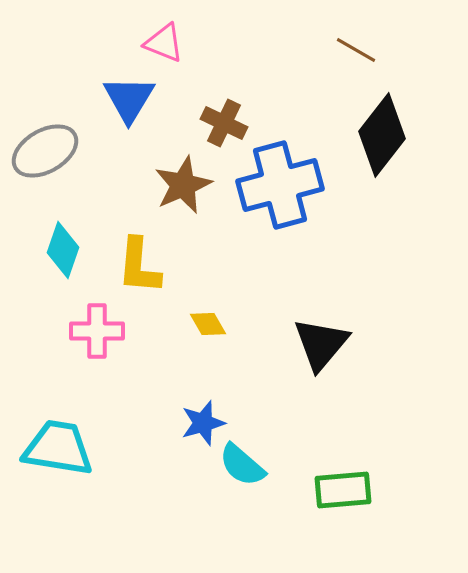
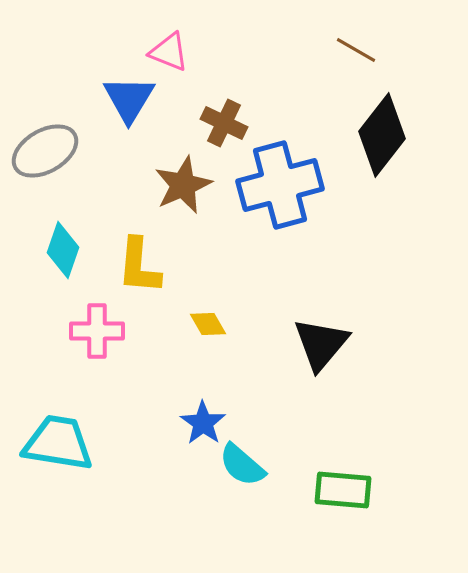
pink triangle: moved 5 px right, 9 px down
blue star: rotated 21 degrees counterclockwise
cyan trapezoid: moved 5 px up
green rectangle: rotated 10 degrees clockwise
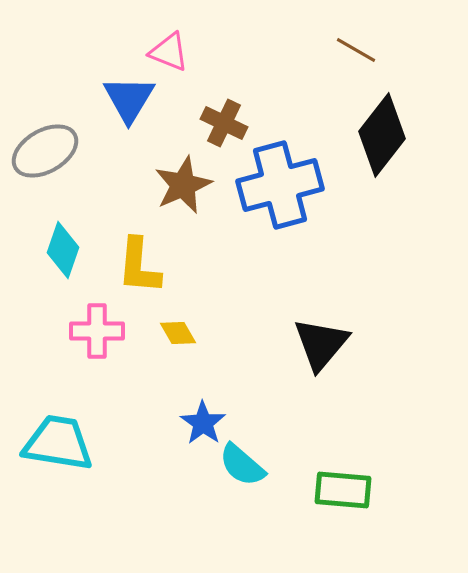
yellow diamond: moved 30 px left, 9 px down
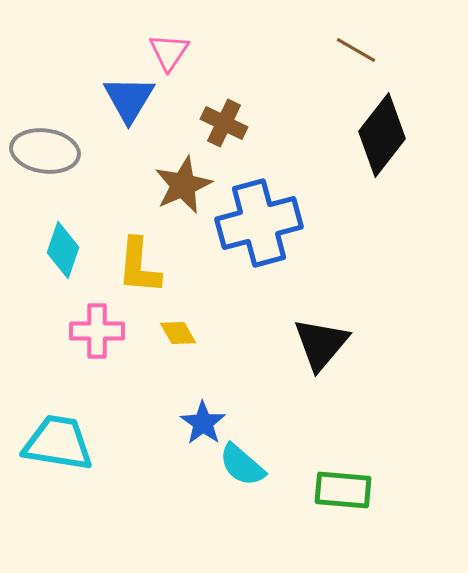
pink triangle: rotated 42 degrees clockwise
gray ellipse: rotated 38 degrees clockwise
blue cross: moved 21 px left, 38 px down
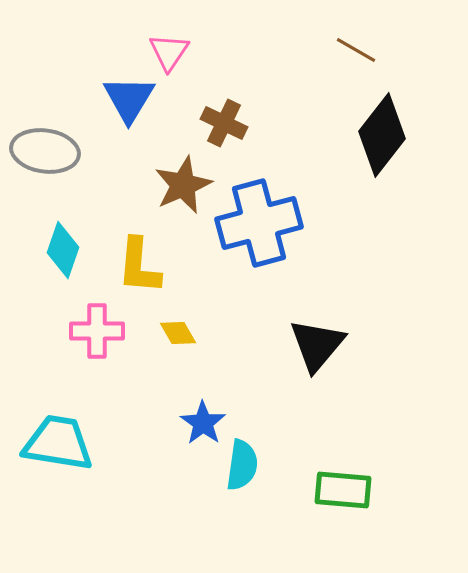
black triangle: moved 4 px left, 1 px down
cyan semicircle: rotated 123 degrees counterclockwise
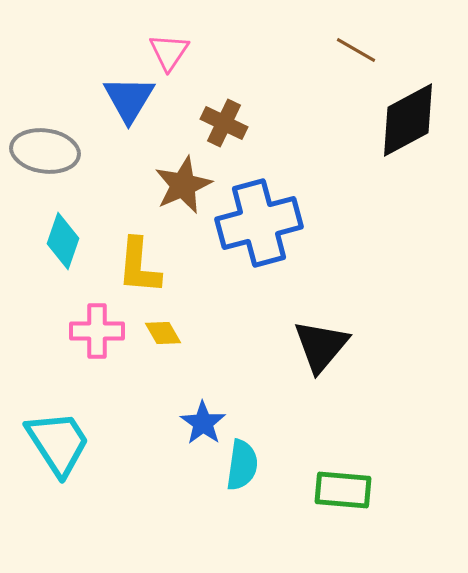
black diamond: moved 26 px right, 15 px up; rotated 24 degrees clockwise
cyan diamond: moved 9 px up
yellow diamond: moved 15 px left
black triangle: moved 4 px right, 1 px down
cyan trapezoid: rotated 48 degrees clockwise
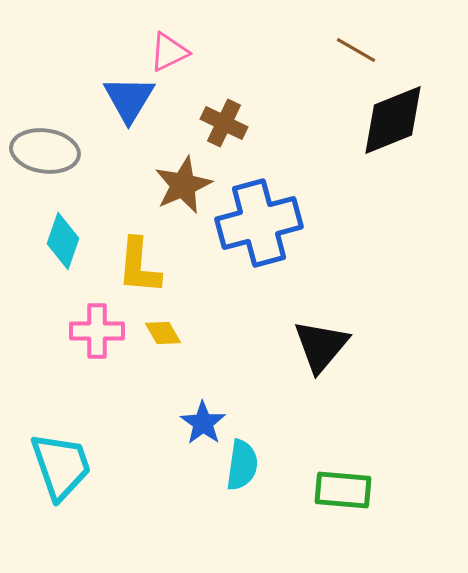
pink triangle: rotated 30 degrees clockwise
black diamond: moved 15 px left; rotated 6 degrees clockwise
cyan trapezoid: moved 3 px right, 23 px down; rotated 14 degrees clockwise
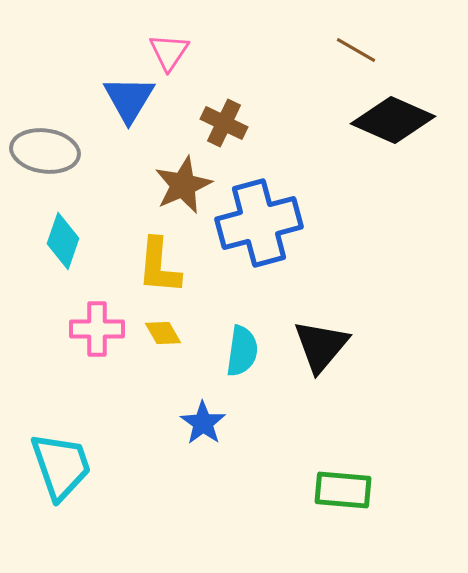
pink triangle: rotated 30 degrees counterclockwise
black diamond: rotated 46 degrees clockwise
yellow L-shape: moved 20 px right
pink cross: moved 2 px up
cyan semicircle: moved 114 px up
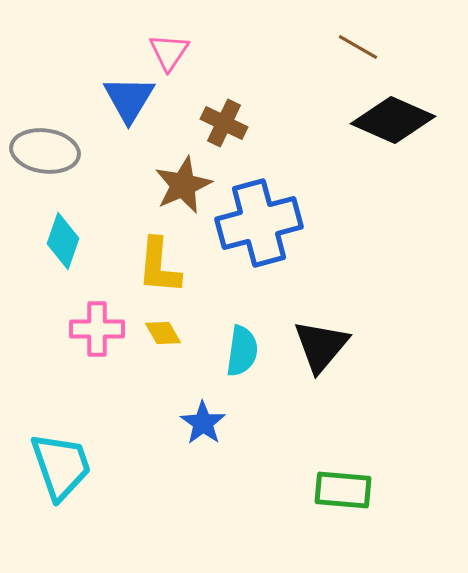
brown line: moved 2 px right, 3 px up
